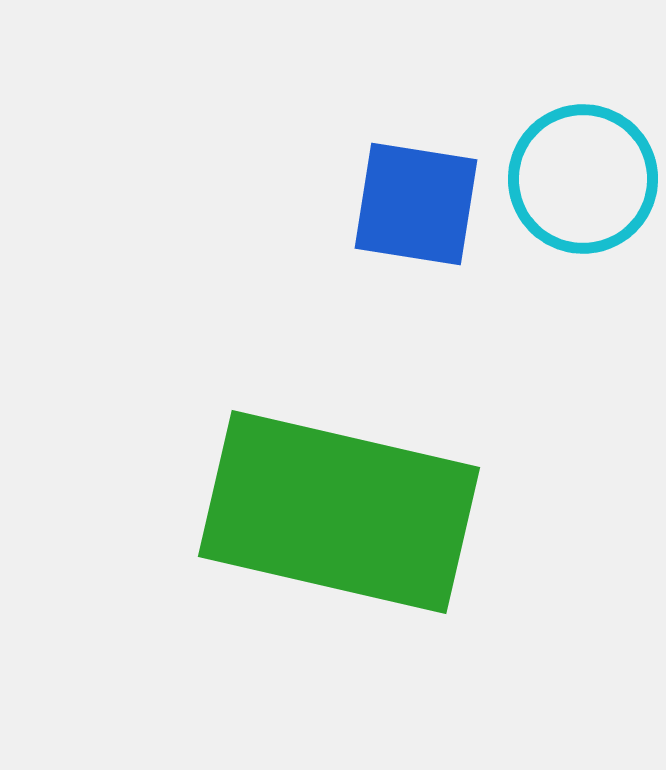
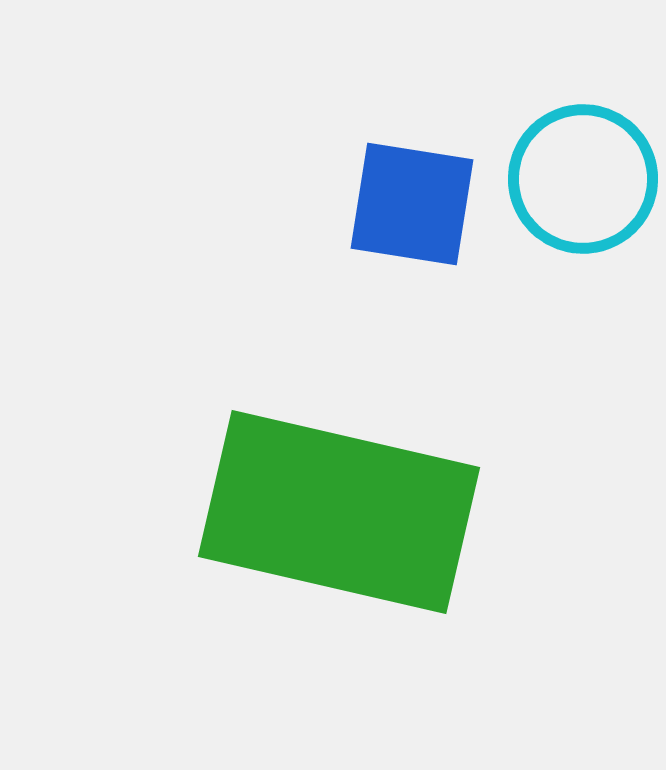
blue square: moved 4 px left
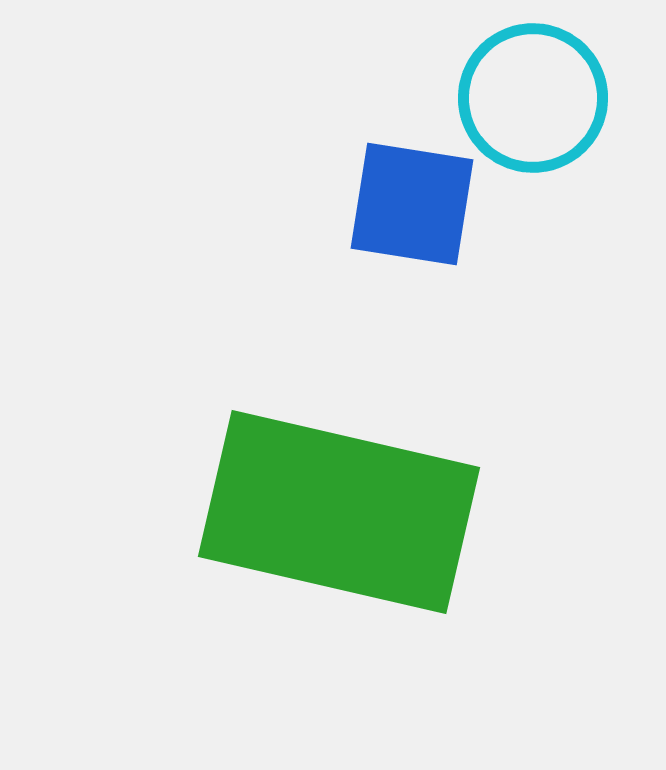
cyan circle: moved 50 px left, 81 px up
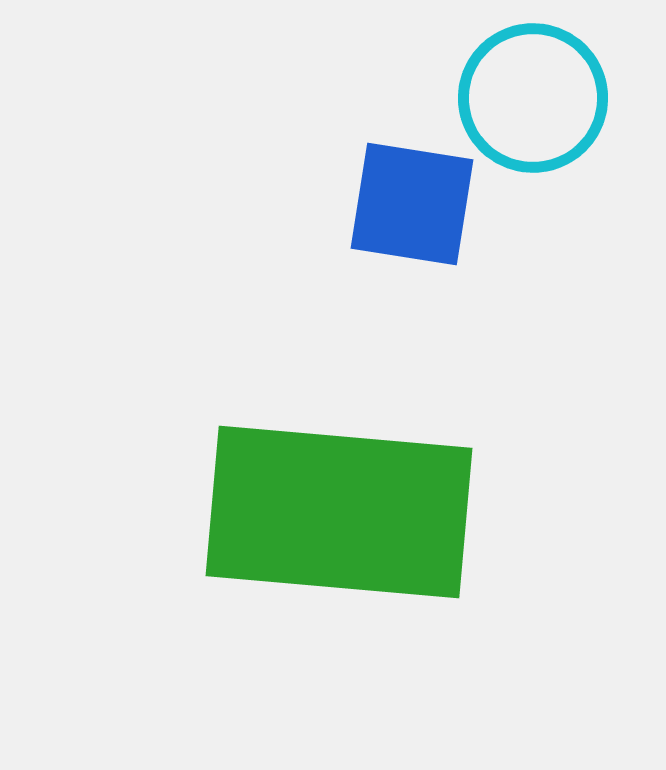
green rectangle: rotated 8 degrees counterclockwise
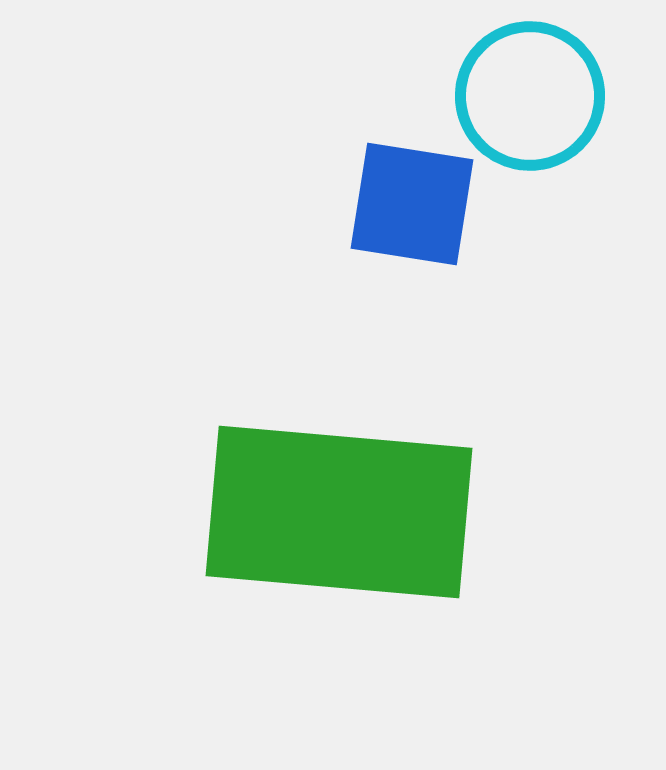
cyan circle: moved 3 px left, 2 px up
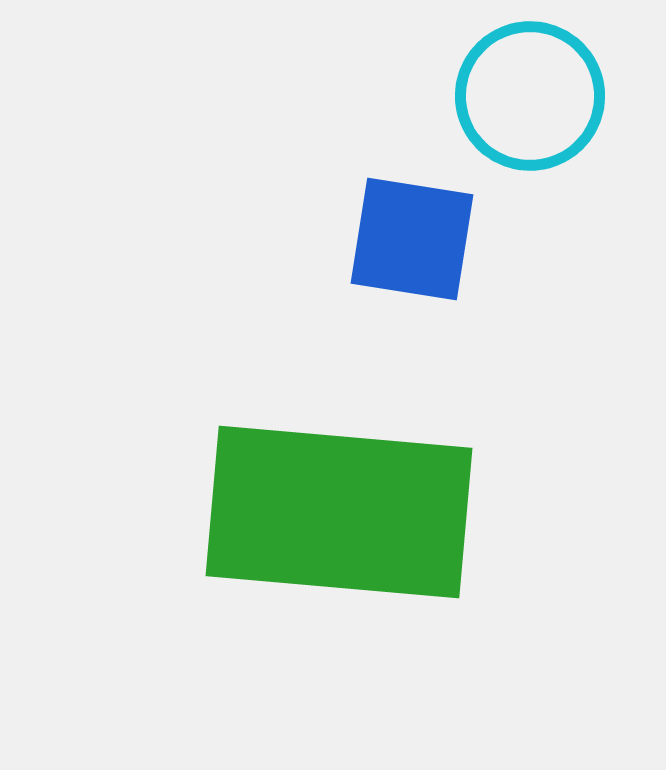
blue square: moved 35 px down
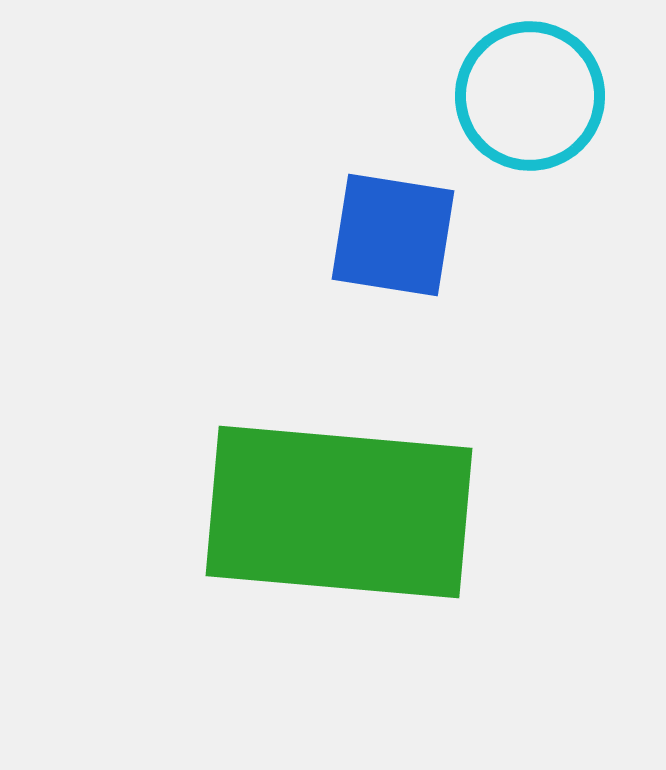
blue square: moved 19 px left, 4 px up
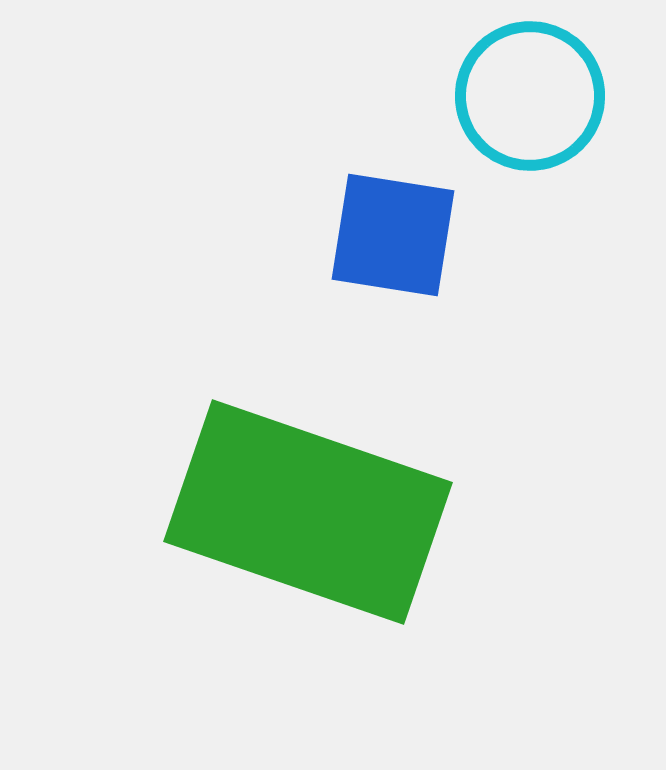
green rectangle: moved 31 px left; rotated 14 degrees clockwise
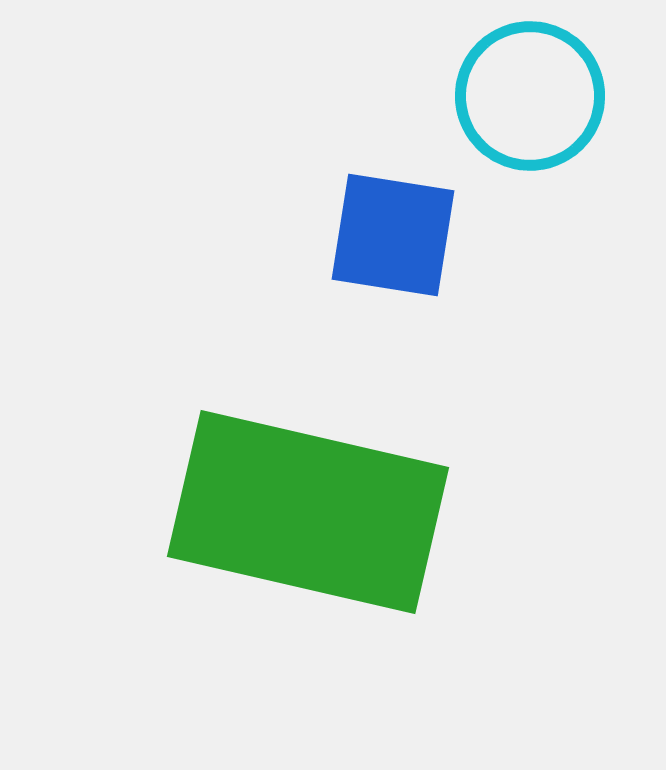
green rectangle: rotated 6 degrees counterclockwise
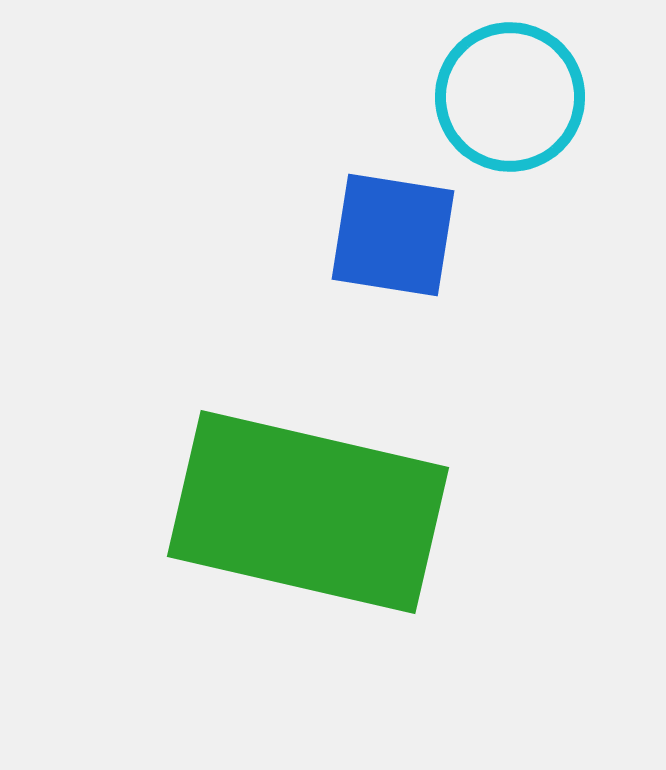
cyan circle: moved 20 px left, 1 px down
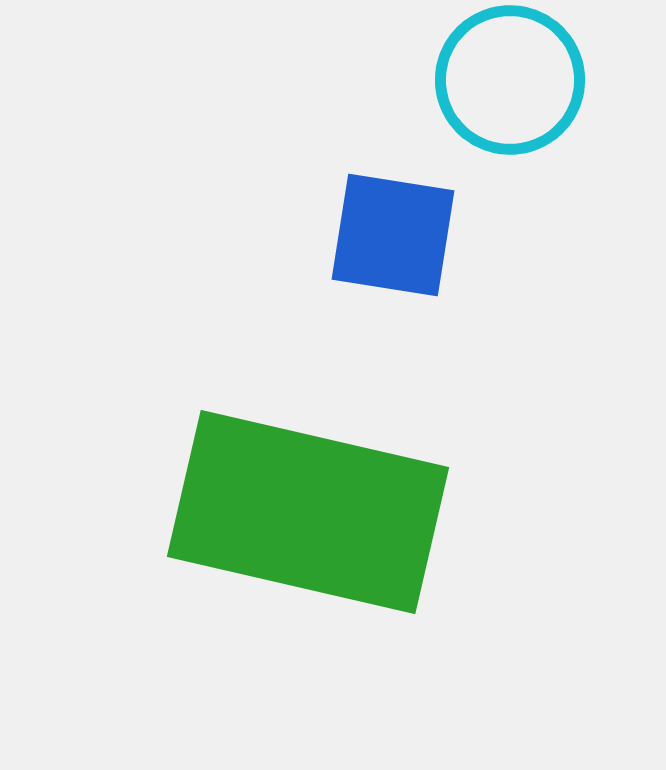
cyan circle: moved 17 px up
